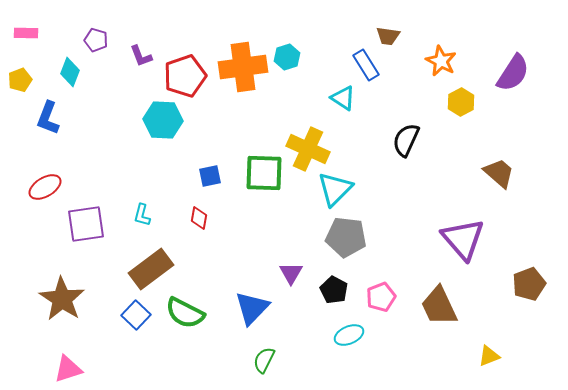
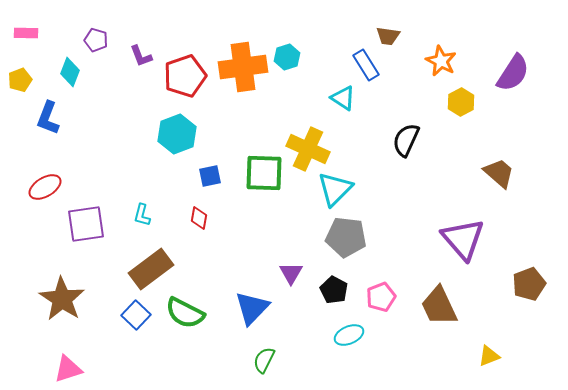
cyan hexagon at (163, 120): moved 14 px right, 14 px down; rotated 24 degrees counterclockwise
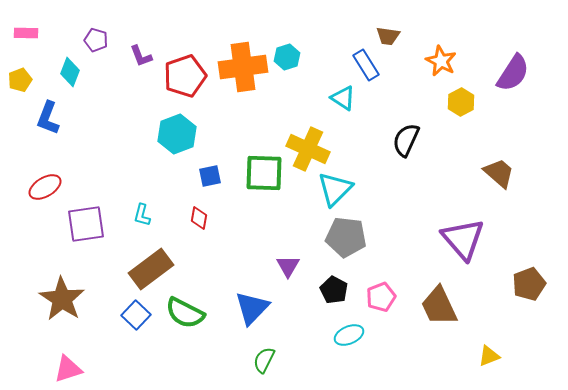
purple triangle at (291, 273): moved 3 px left, 7 px up
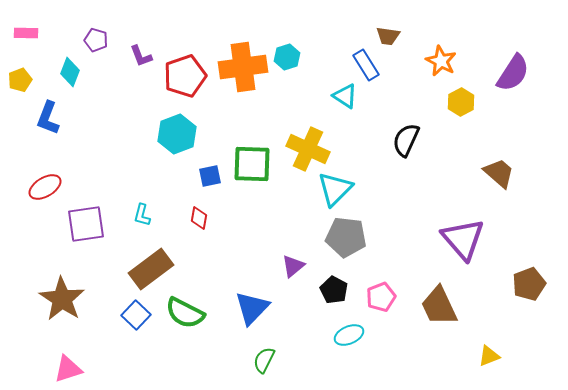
cyan triangle at (343, 98): moved 2 px right, 2 px up
green square at (264, 173): moved 12 px left, 9 px up
purple triangle at (288, 266): moved 5 px right; rotated 20 degrees clockwise
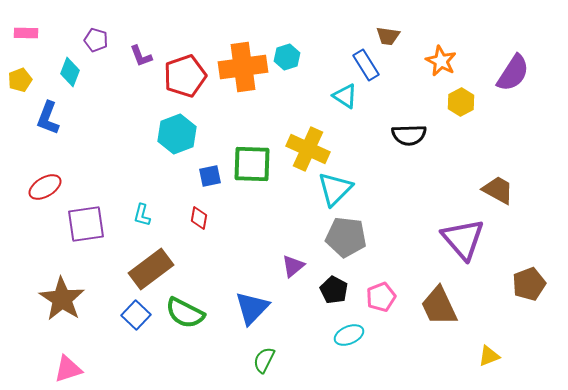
black semicircle at (406, 140): moved 3 px right, 5 px up; rotated 116 degrees counterclockwise
brown trapezoid at (499, 173): moved 1 px left, 17 px down; rotated 12 degrees counterclockwise
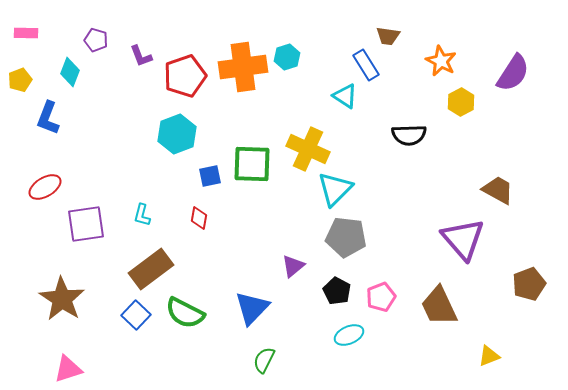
black pentagon at (334, 290): moved 3 px right, 1 px down
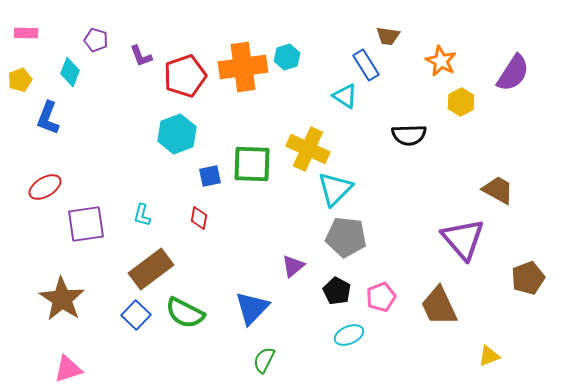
brown pentagon at (529, 284): moved 1 px left, 6 px up
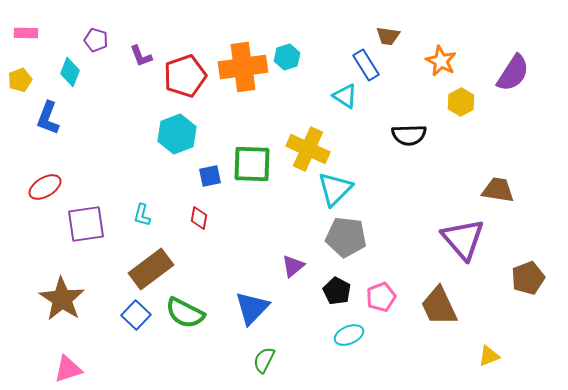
brown trapezoid at (498, 190): rotated 20 degrees counterclockwise
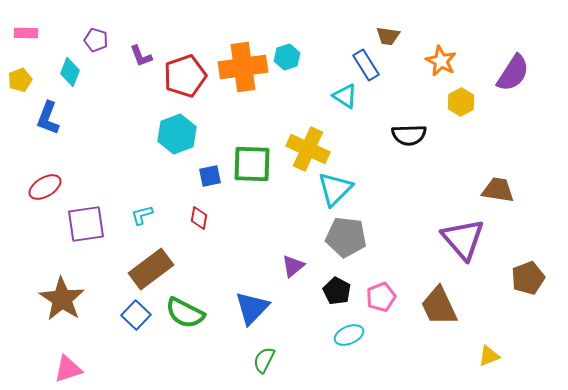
cyan L-shape at (142, 215): rotated 60 degrees clockwise
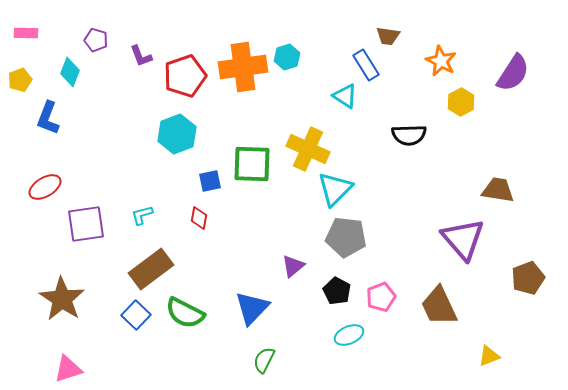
blue square at (210, 176): moved 5 px down
